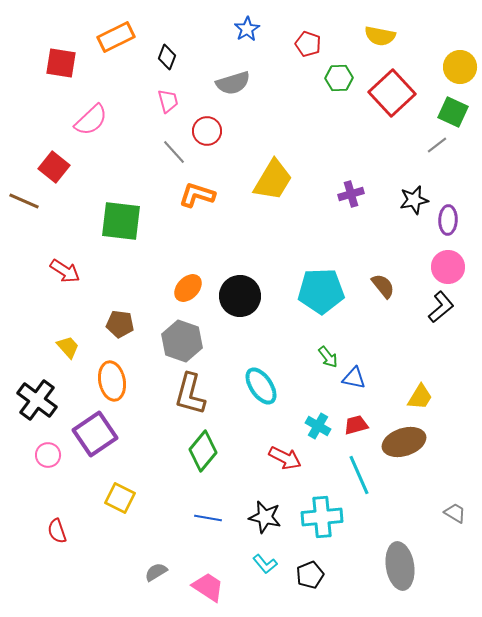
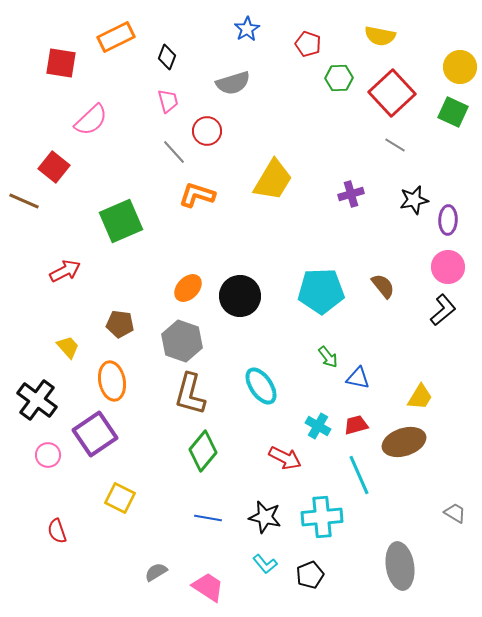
gray line at (437, 145): moved 42 px left; rotated 70 degrees clockwise
green square at (121, 221): rotated 30 degrees counterclockwise
red arrow at (65, 271): rotated 60 degrees counterclockwise
black L-shape at (441, 307): moved 2 px right, 3 px down
blue triangle at (354, 378): moved 4 px right
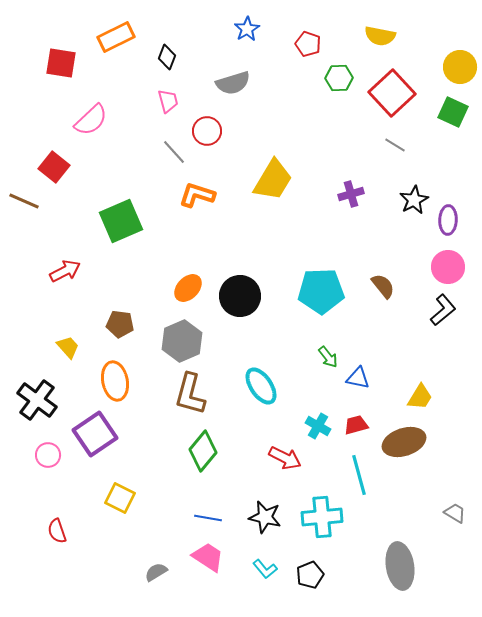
black star at (414, 200): rotated 16 degrees counterclockwise
gray hexagon at (182, 341): rotated 18 degrees clockwise
orange ellipse at (112, 381): moved 3 px right
cyan line at (359, 475): rotated 9 degrees clockwise
cyan L-shape at (265, 564): moved 5 px down
pink trapezoid at (208, 587): moved 30 px up
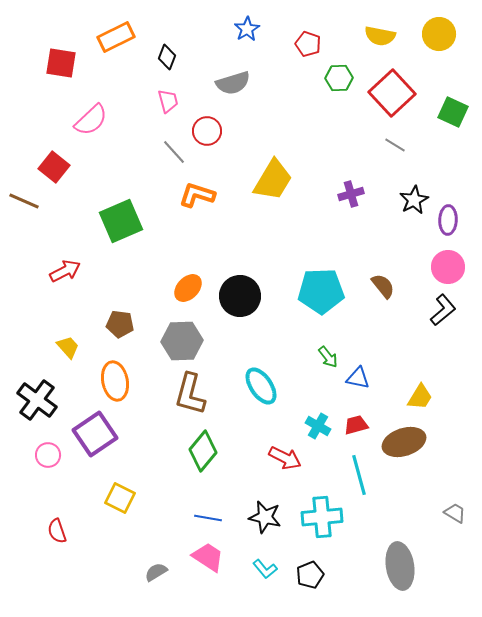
yellow circle at (460, 67): moved 21 px left, 33 px up
gray hexagon at (182, 341): rotated 21 degrees clockwise
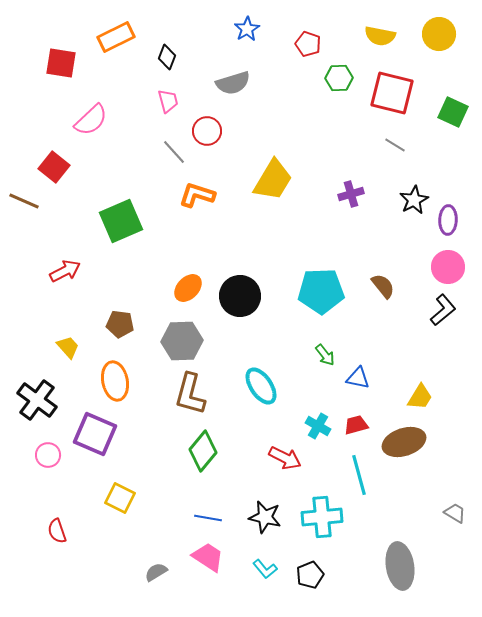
red square at (392, 93): rotated 33 degrees counterclockwise
green arrow at (328, 357): moved 3 px left, 2 px up
purple square at (95, 434): rotated 33 degrees counterclockwise
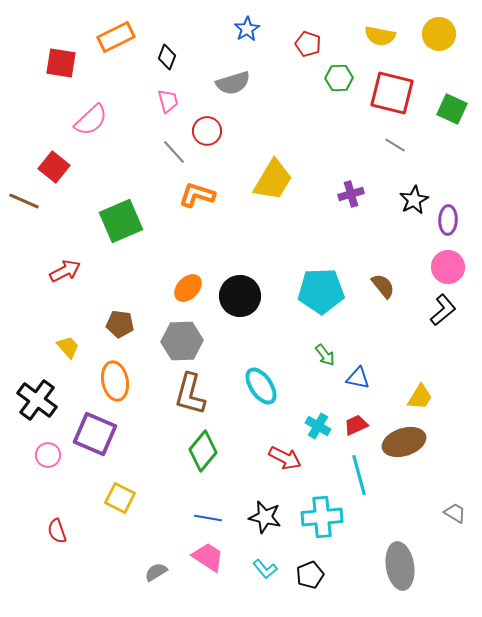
green square at (453, 112): moved 1 px left, 3 px up
red trapezoid at (356, 425): rotated 10 degrees counterclockwise
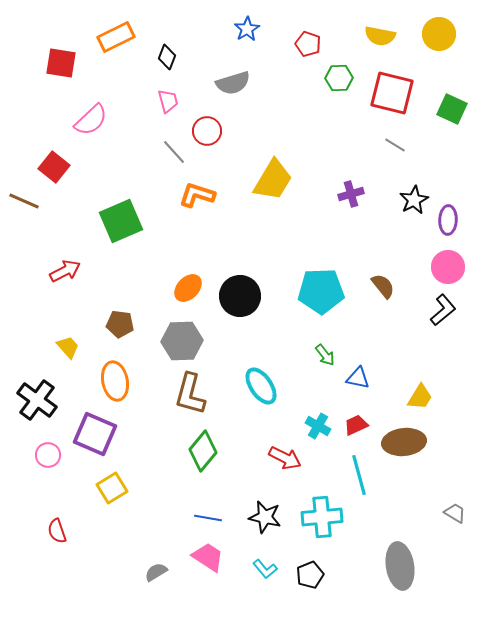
brown ellipse at (404, 442): rotated 12 degrees clockwise
yellow square at (120, 498): moved 8 px left, 10 px up; rotated 32 degrees clockwise
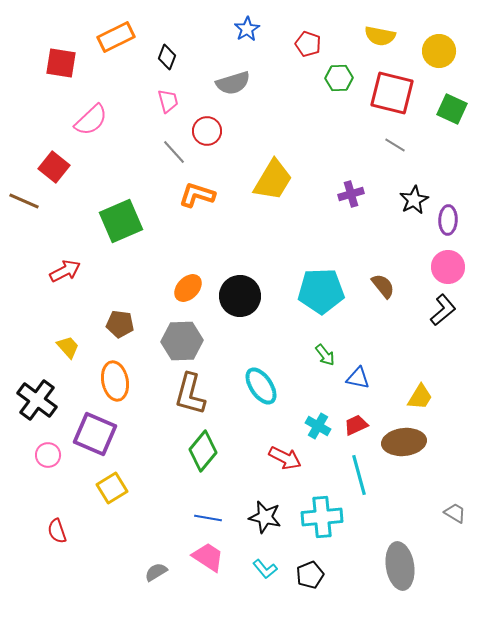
yellow circle at (439, 34): moved 17 px down
